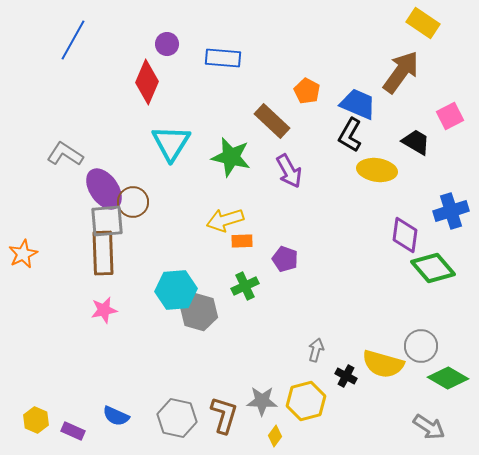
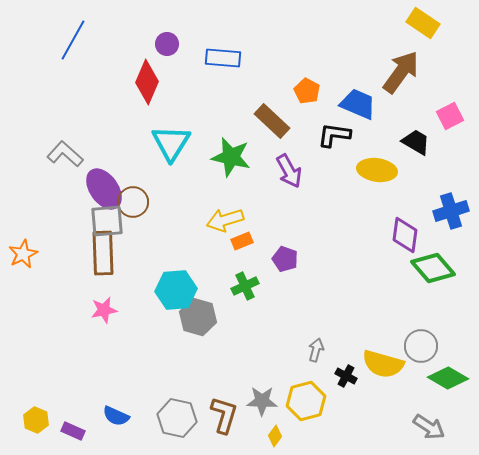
black L-shape at (350, 135): moved 16 px left; rotated 68 degrees clockwise
gray L-shape at (65, 154): rotated 9 degrees clockwise
orange rectangle at (242, 241): rotated 20 degrees counterclockwise
gray hexagon at (199, 312): moved 1 px left, 5 px down
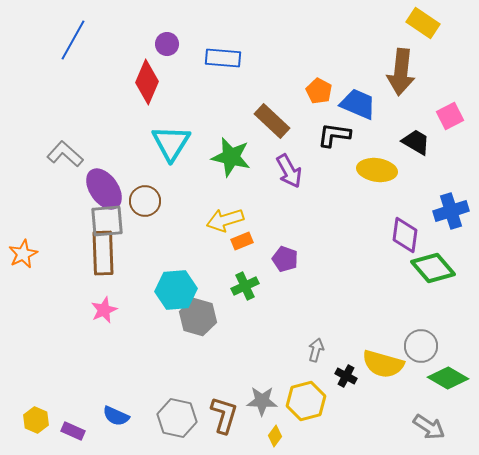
brown arrow at (401, 72): rotated 150 degrees clockwise
orange pentagon at (307, 91): moved 12 px right
brown circle at (133, 202): moved 12 px right, 1 px up
pink star at (104, 310): rotated 12 degrees counterclockwise
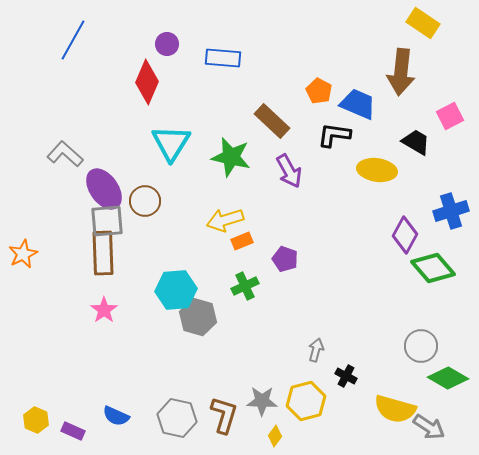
purple diamond at (405, 235): rotated 21 degrees clockwise
pink star at (104, 310): rotated 12 degrees counterclockwise
yellow semicircle at (383, 364): moved 12 px right, 45 px down
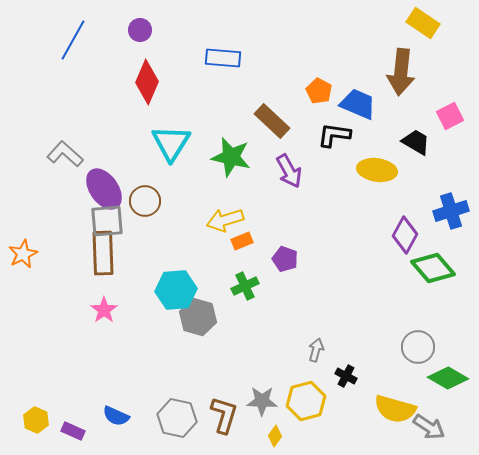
purple circle at (167, 44): moved 27 px left, 14 px up
gray circle at (421, 346): moved 3 px left, 1 px down
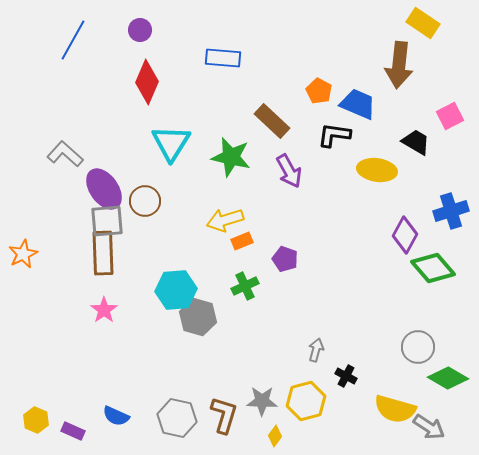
brown arrow at (401, 72): moved 2 px left, 7 px up
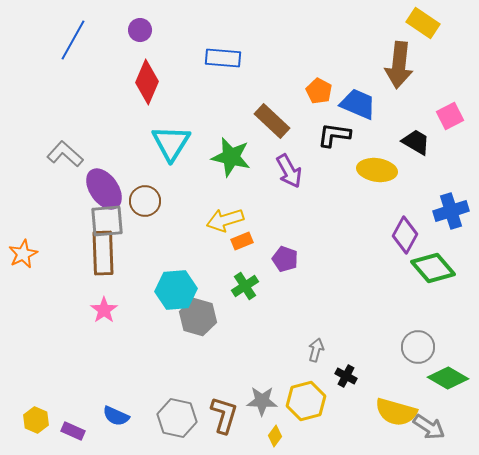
green cross at (245, 286): rotated 8 degrees counterclockwise
yellow semicircle at (395, 409): moved 1 px right, 3 px down
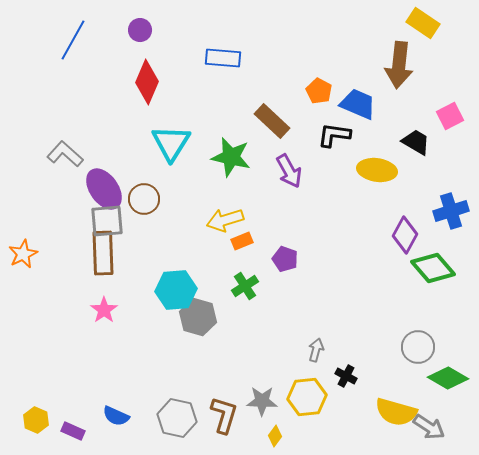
brown circle at (145, 201): moved 1 px left, 2 px up
yellow hexagon at (306, 401): moved 1 px right, 4 px up; rotated 9 degrees clockwise
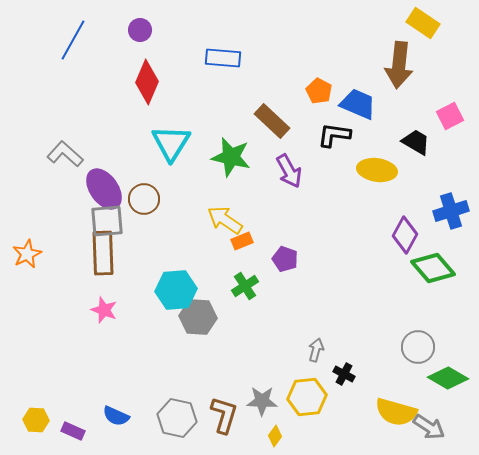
yellow arrow at (225, 220): rotated 51 degrees clockwise
orange star at (23, 254): moved 4 px right
pink star at (104, 310): rotated 16 degrees counterclockwise
gray hexagon at (198, 317): rotated 12 degrees counterclockwise
black cross at (346, 376): moved 2 px left, 2 px up
yellow hexagon at (36, 420): rotated 20 degrees counterclockwise
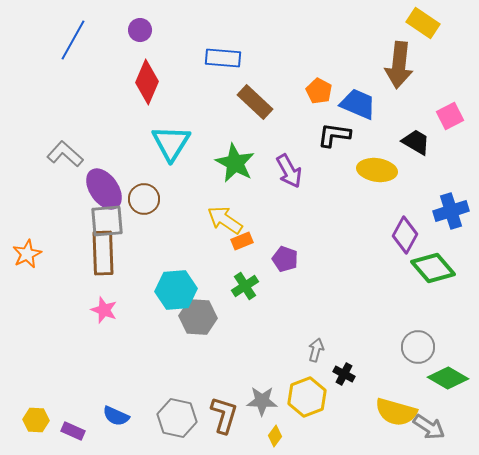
brown rectangle at (272, 121): moved 17 px left, 19 px up
green star at (231, 157): moved 4 px right, 6 px down; rotated 15 degrees clockwise
yellow hexagon at (307, 397): rotated 15 degrees counterclockwise
